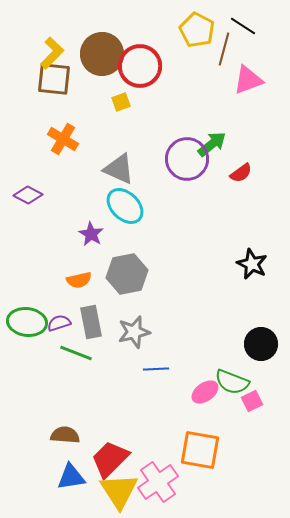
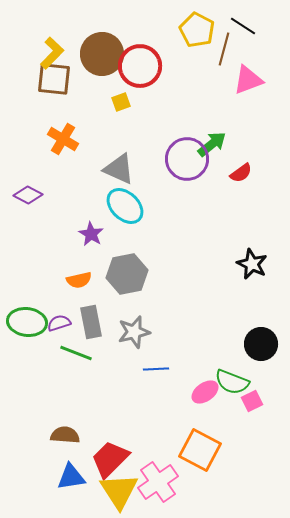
orange square: rotated 18 degrees clockwise
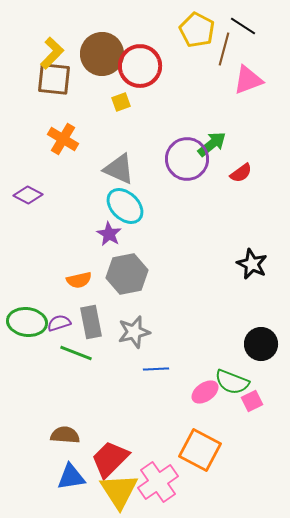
purple star: moved 18 px right
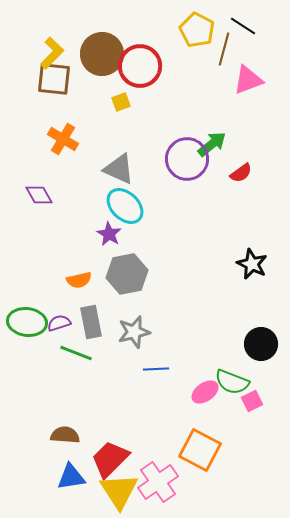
purple diamond: moved 11 px right; rotated 32 degrees clockwise
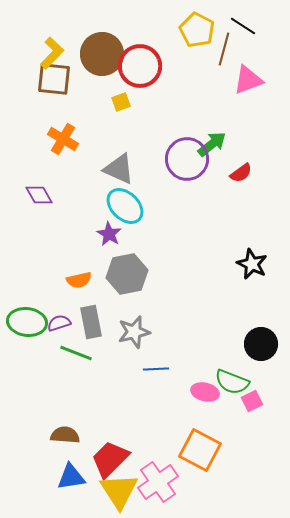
pink ellipse: rotated 48 degrees clockwise
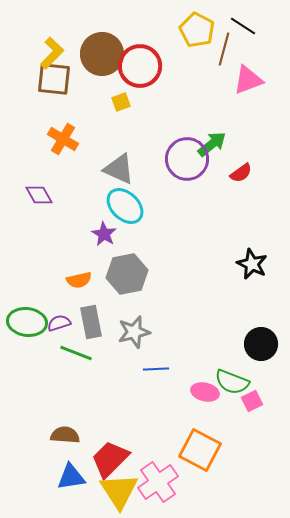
purple star: moved 5 px left
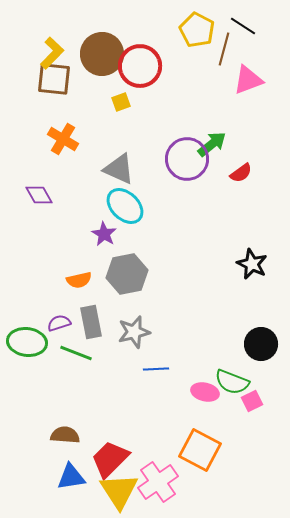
green ellipse: moved 20 px down
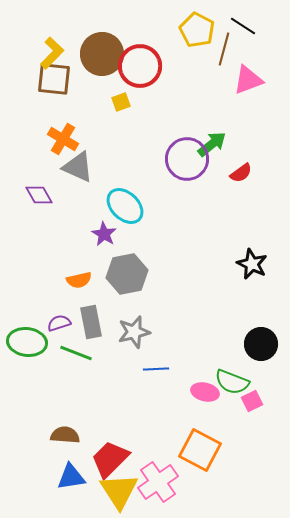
gray triangle: moved 41 px left, 2 px up
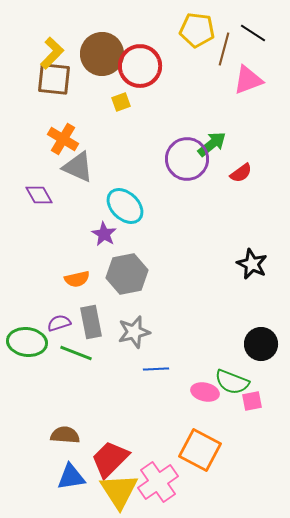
black line: moved 10 px right, 7 px down
yellow pentagon: rotated 20 degrees counterclockwise
orange semicircle: moved 2 px left, 1 px up
pink square: rotated 15 degrees clockwise
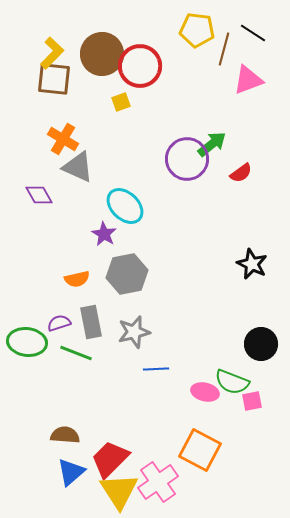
blue triangle: moved 5 px up; rotated 32 degrees counterclockwise
